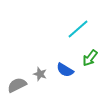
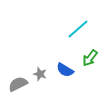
gray semicircle: moved 1 px right, 1 px up
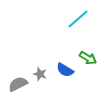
cyan line: moved 10 px up
green arrow: moved 2 px left; rotated 96 degrees counterclockwise
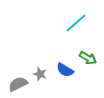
cyan line: moved 2 px left, 4 px down
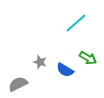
gray star: moved 12 px up
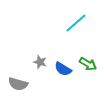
green arrow: moved 6 px down
blue semicircle: moved 2 px left, 1 px up
gray semicircle: rotated 138 degrees counterclockwise
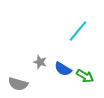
cyan line: moved 2 px right, 8 px down; rotated 10 degrees counterclockwise
green arrow: moved 3 px left, 12 px down
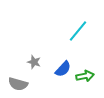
gray star: moved 6 px left
blue semicircle: rotated 78 degrees counterclockwise
green arrow: rotated 42 degrees counterclockwise
